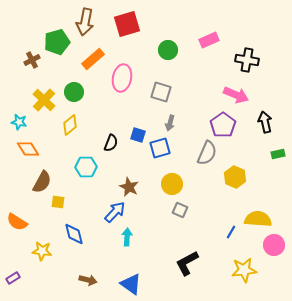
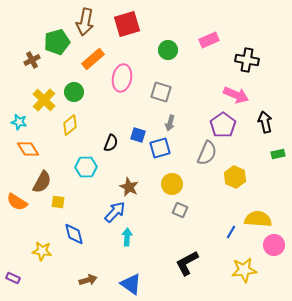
orange semicircle at (17, 222): moved 20 px up
purple rectangle at (13, 278): rotated 56 degrees clockwise
brown arrow at (88, 280): rotated 30 degrees counterclockwise
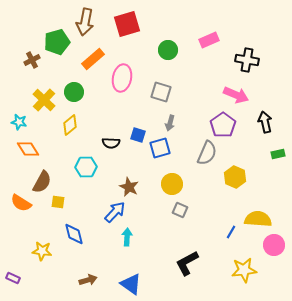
black semicircle at (111, 143): rotated 72 degrees clockwise
orange semicircle at (17, 202): moved 4 px right, 1 px down
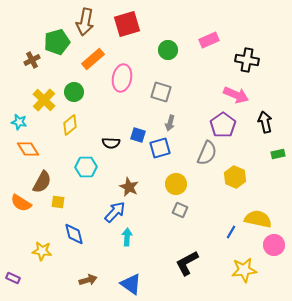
yellow circle at (172, 184): moved 4 px right
yellow semicircle at (258, 219): rotated 8 degrees clockwise
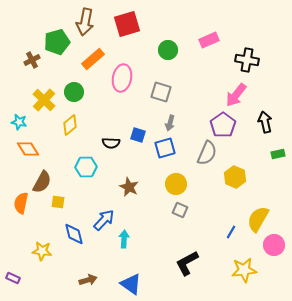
pink arrow at (236, 95): rotated 105 degrees clockwise
blue square at (160, 148): moved 5 px right
orange semicircle at (21, 203): rotated 70 degrees clockwise
blue arrow at (115, 212): moved 11 px left, 8 px down
yellow semicircle at (258, 219): rotated 72 degrees counterclockwise
cyan arrow at (127, 237): moved 3 px left, 2 px down
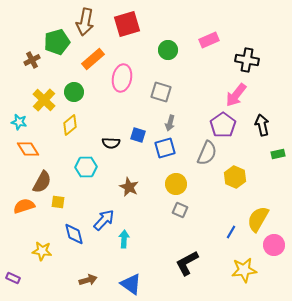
black arrow at (265, 122): moved 3 px left, 3 px down
orange semicircle at (21, 203): moved 3 px right, 3 px down; rotated 60 degrees clockwise
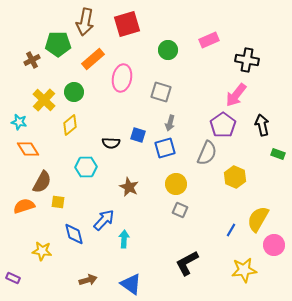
green pentagon at (57, 42): moved 1 px right, 2 px down; rotated 15 degrees clockwise
green rectangle at (278, 154): rotated 32 degrees clockwise
blue line at (231, 232): moved 2 px up
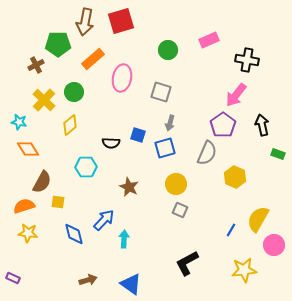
red square at (127, 24): moved 6 px left, 3 px up
brown cross at (32, 60): moved 4 px right, 5 px down
yellow star at (42, 251): moved 14 px left, 18 px up
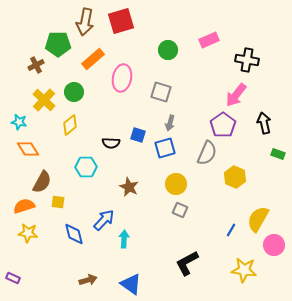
black arrow at (262, 125): moved 2 px right, 2 px up
yellow star at (244, 270): rotated 15 degrees clockwise
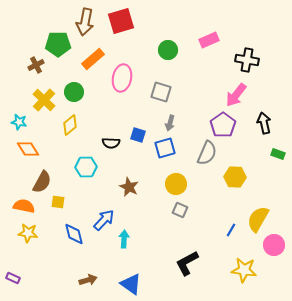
yellow hexagon at (235, 177): rotated 20 degrees counterclockwise
orange semicircle at (24, 206): rotated 30 degrees clockwise
